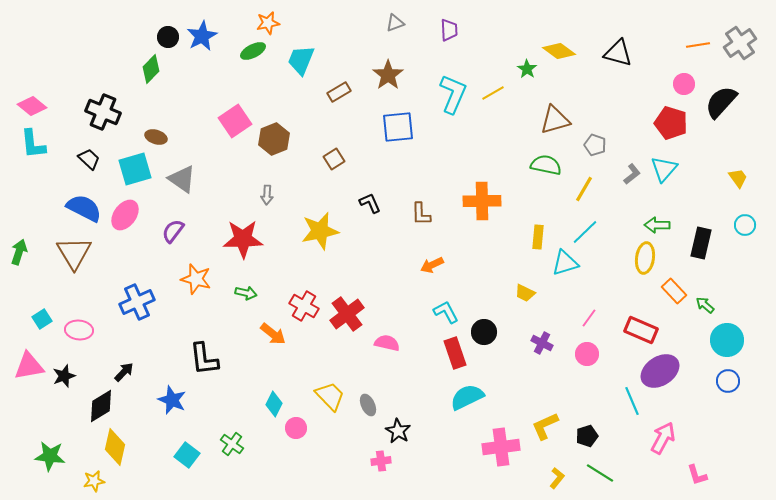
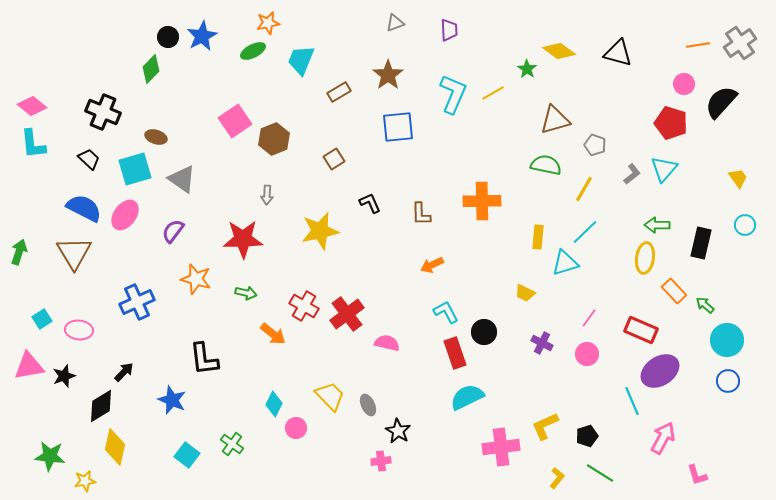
yellow star at (94, 481): moved 9 px left
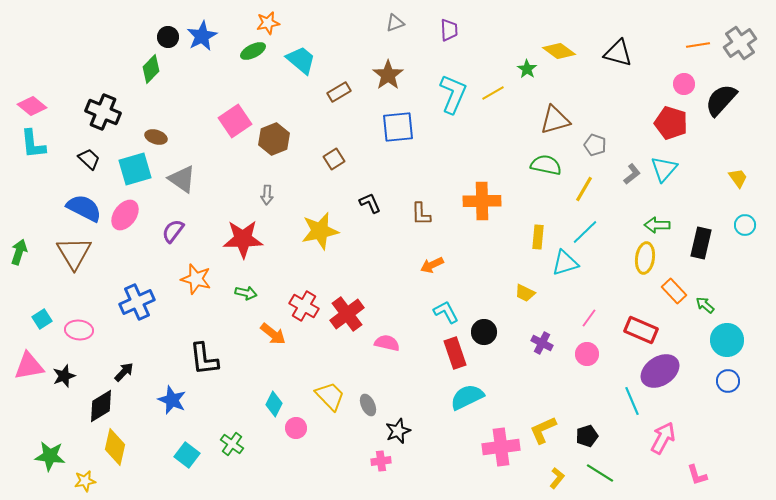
cyan trapezoid at (301, 60): rotated 108 degrees clockwise
black semicircle at (721, 102): moved 2 px up
yellow L-shape at (545, 426): moved 2 px left, 4 px down
black star at (398, 431): rotated 20 degrees clockwise
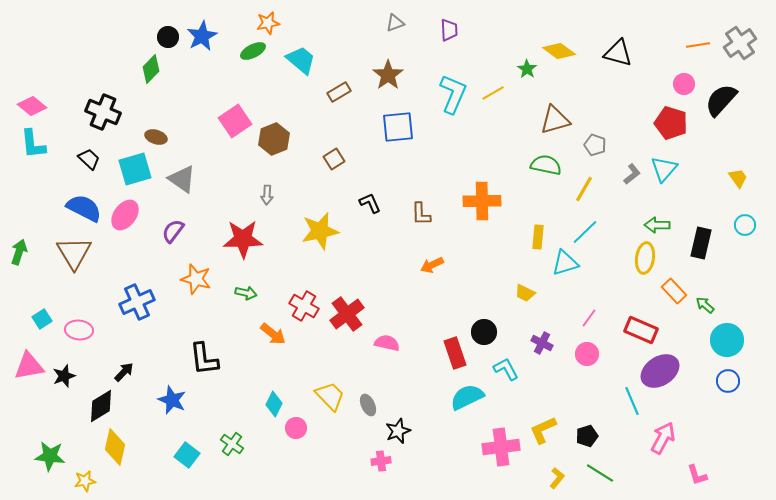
cyan L-shape at (446, 312): moved 60 px right, 57 px down
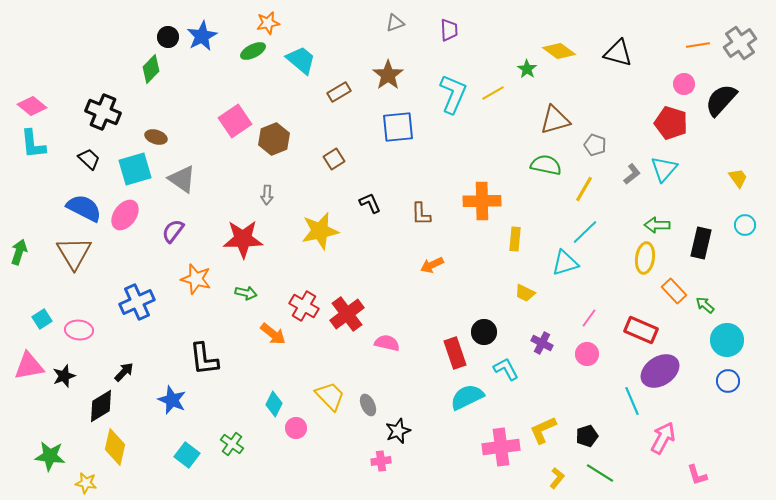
yellow rectangle at (538, 237): moved 23 px left, 2 px down
yellow star at (85, 481): moved 1 px right, 2 px down; rotated 20 degrees clockwise
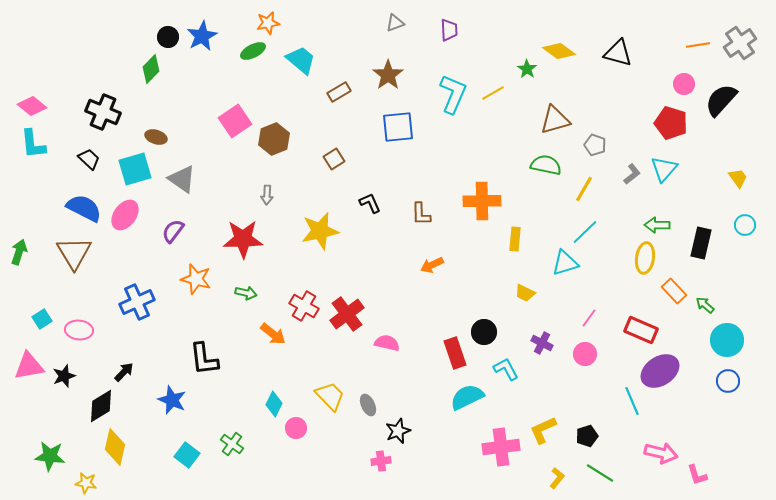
pink circle at (587, 354): moved 2 px left
pink arrow at (663, 438): moved 2 px left, 15 px down; rotated 76 degrees clockwise
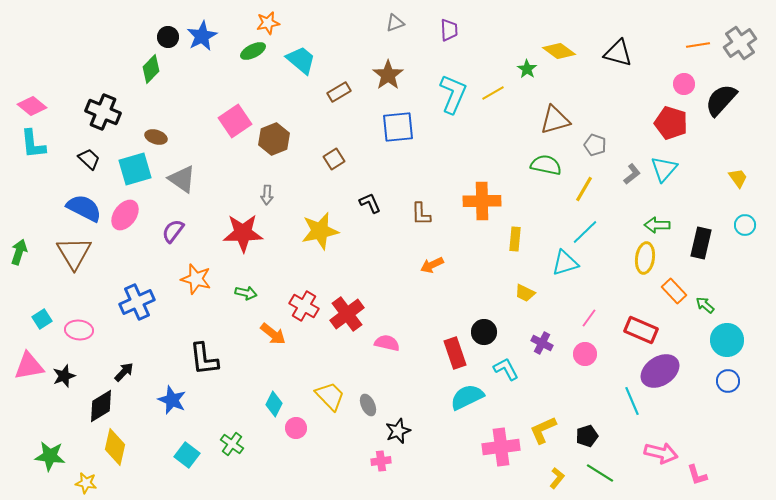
red star at (243, 239): moved 6 px up
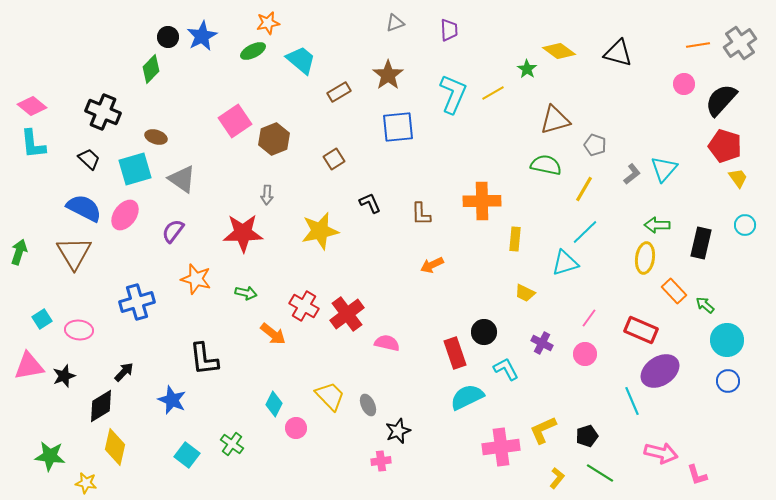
red pentagon at (671, 123): moved 54 px right, 23 px down
blue cross at (137, 302): rotated 8 degrees clockwise
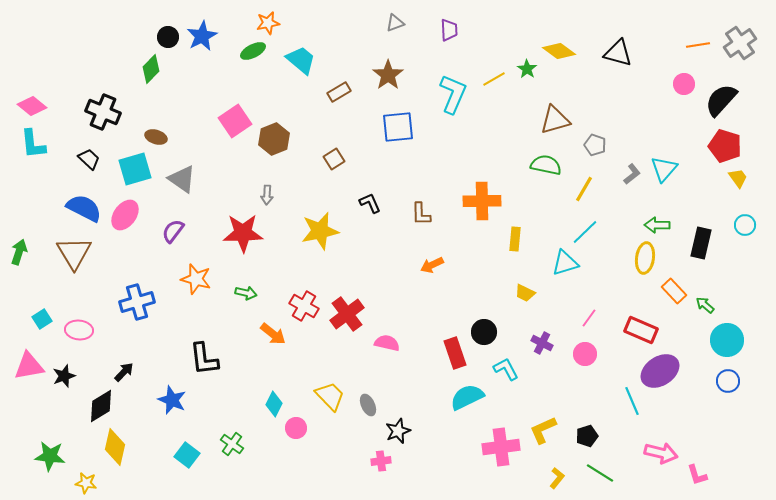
yellow line at (493, 93): moved 1 px right, 14 px up
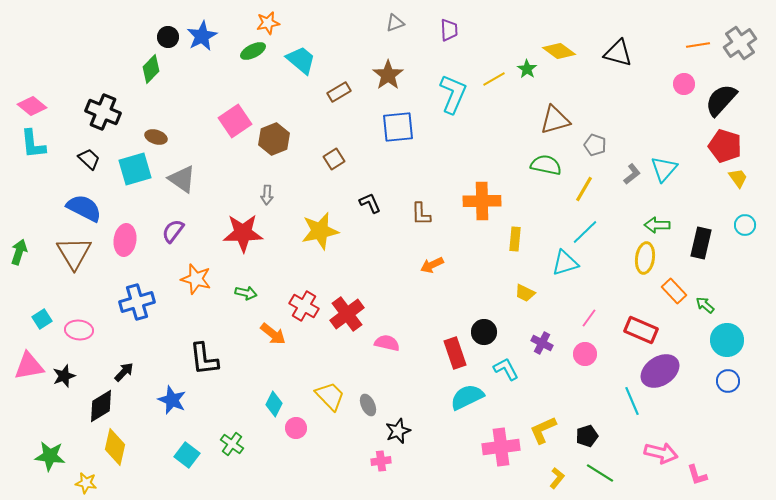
pink ellipse at (125, 215): moved 25 px down; rotated 28 degrees counterclockwise
